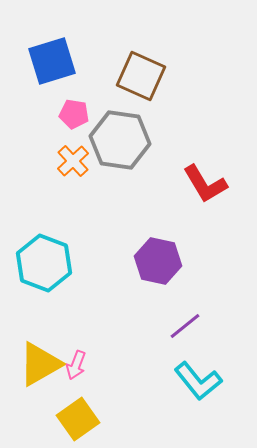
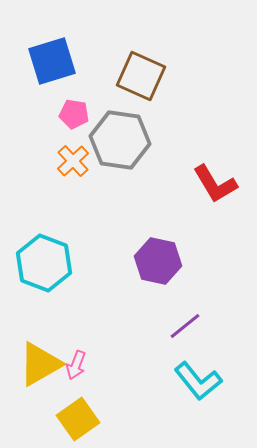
red L-shape: moved 10 px right
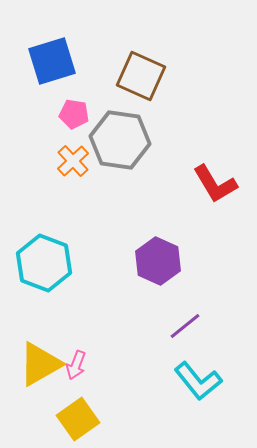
purple hexagon: rotated 12 degrees clockwise
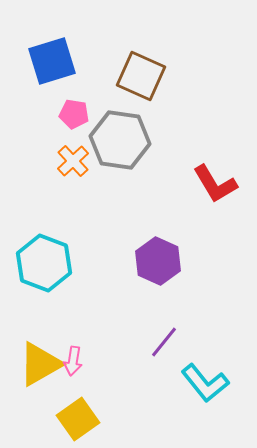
purple line: moved 21 px left, 16 px down; rotated 12 degrees counterclockwise
pink arrow: moved 3 px left, 4 px up; rotated 12 degrees counterclockwise
cyan L-shape: moved 7 px right, 2 px down
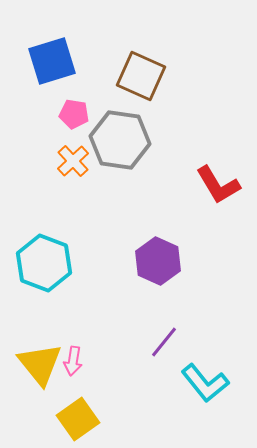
red L-shape: moved 3 px right, 1 px down
yellow triangle: rotated 39 degrees counterclockwise
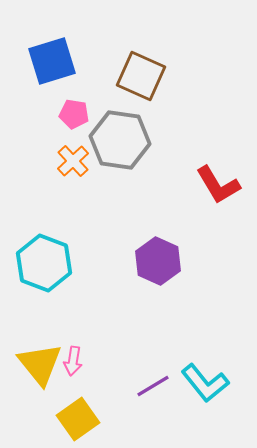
purple line: moved 11 px left, 44 px down; rotated 20 degrees clockwise
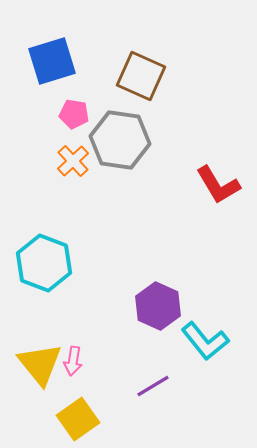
purple hexagon: moved 45 px down
cyan L-shape: moved 42 px up
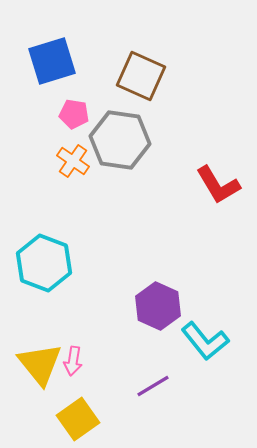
orange cross: rotated 12 degrees counterclockwise
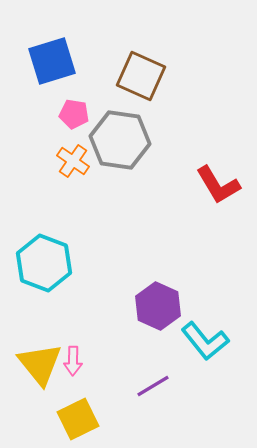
pink arrow: rotated 8 degrees counterclockwise
yellow square: rotated 9 degrees clockwise
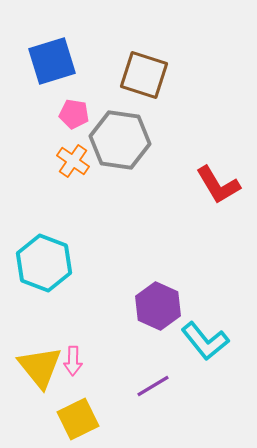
brown square: moved 3 px right, 1 px up; rotated 6 degrees counterclockwise
yellow triangle: moved 3 px down
